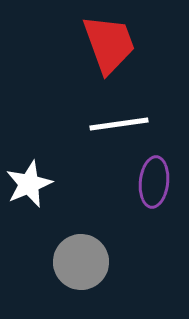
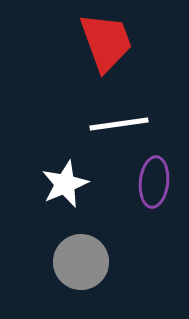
red trapezoid: moved 3 px left, 2 px up
white star: moved 36 px right
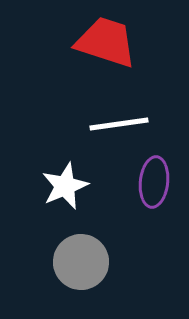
red trapezoid: rotated 52 degrees counterclockwise
white star: moved 2 px down
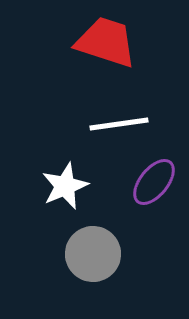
purple ellipse: rotated 33 degrees clockwise
gray circle: moved 12 px right, 8 px up
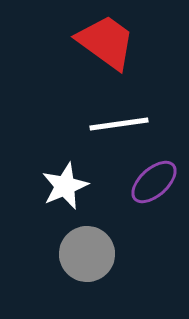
red trapezoid: rotated 18 degrees clockwise
purple ellipse: rotated 9 degrees clockwise
gray circle: moved 6 px left
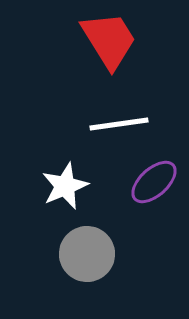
red trapezoid: moved 3 px right, 2 px up; rotated 22 degrees clockwise
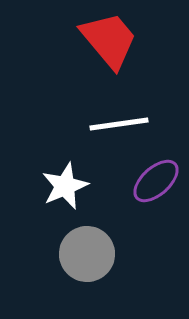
red trapezoid: rotated 8 degrees counterclockwise
purple ellipse: moved 2 px right, 1 px up
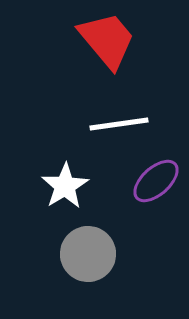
red trapezoid: moved 2 px left
white star: rotated 9 degrees counterclockwise
gray circle: moved 1 px right
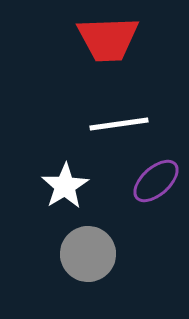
red trapezoid: moved 1 px right, 1 px up; rotated 128 degrees clockwise
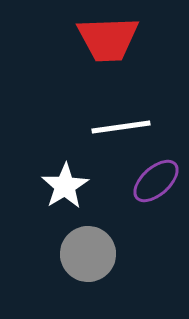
white line: moved 2 px right, 3 px down
